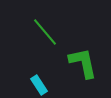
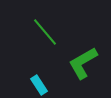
green L-shape: rotated 108 degrees counterclockwise
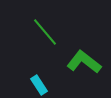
green L-shape: moved 1 px right, 1 px up; rotated 68 degrees clockwise
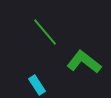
cyan rectangle: moved 2 px left
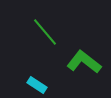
cyan rectangle: rotated 24 degrees counterclockwise
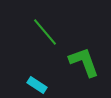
green L-shape: rotated 32 degrees clockwise
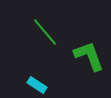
green L-shape: moved 5 px right, 6 px up
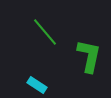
green L-shape: rotated 32 degrees clockwise
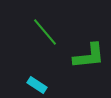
green L-shape: rotated 72 degrees clockwise
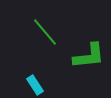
cyan rectangle: moved 2 px left; rotated 24 degrees clockwise
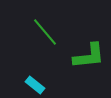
cyan rectangle: rotated 18 degrees counterclockwise
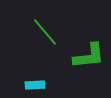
cyan rectangle: rotated 42 degrees counterclockwise
